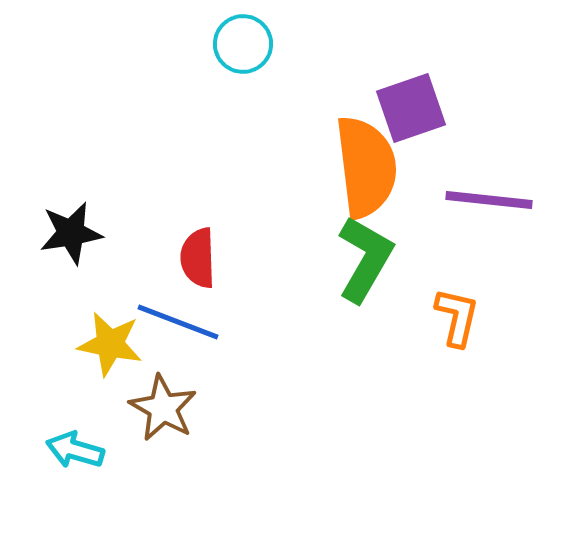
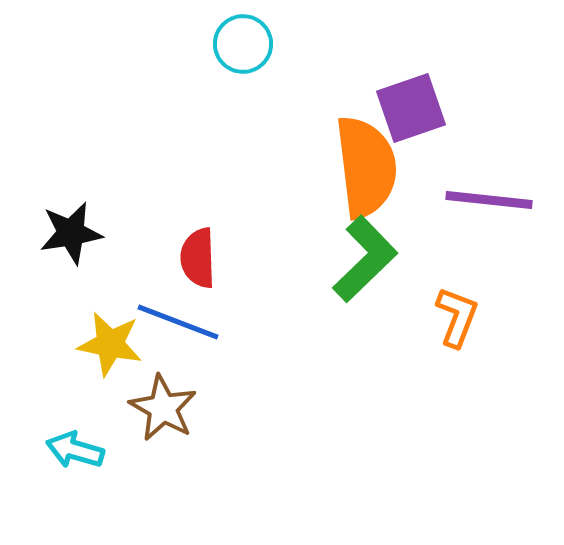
green L-shape: rotated 16 degrees clockwise
orange L-shape: rotated 8 degrees clockwise
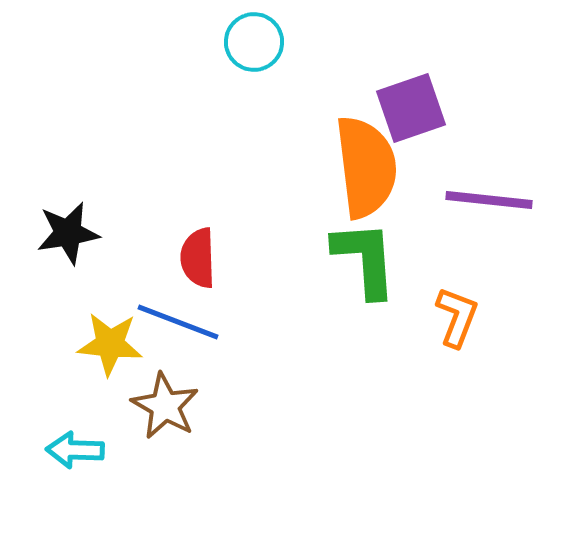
cyan circle: moved 11 px right, 2 px up
black star: moved 3 px left
green L-shape: rotated 50 degrees counterclockwise
yellow star: rotated 6 degrees counterclockwise
brown star: moved 2 px right, 2 px up
cyan arrow: rotated 14 degrees counterclockwise
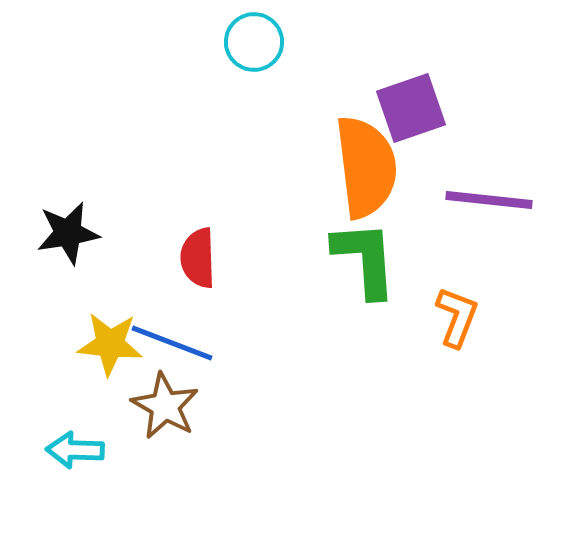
blue line: moved 6 px left, 21 px down
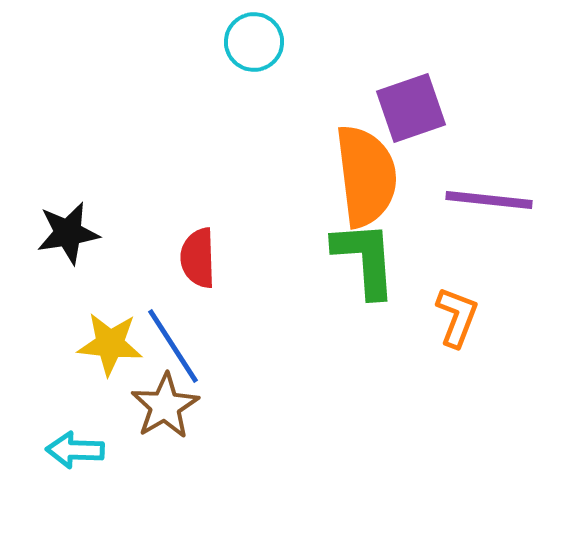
orange semicircle: moved 9 px down
blue line: moved 1 px right, 3 px down; rotated 36 degrees clockwise
brown star: rotated 12 degrees clockwise
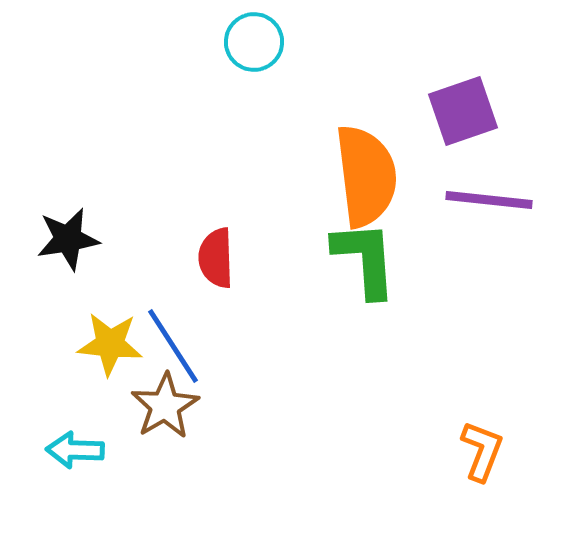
purple square: moved 52 px right, 3 px down
black star: moved 6 px down
red semicircle: moved 18 px right
orange L-shape: moved 25 px right, 134 px down
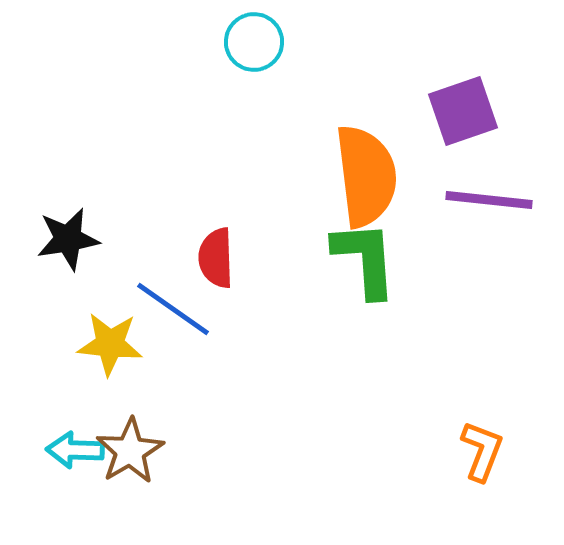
blue line: moved 37 px up; rotated 22 degrees counterclockwise
brown star: moved 35 px left, 45 px down
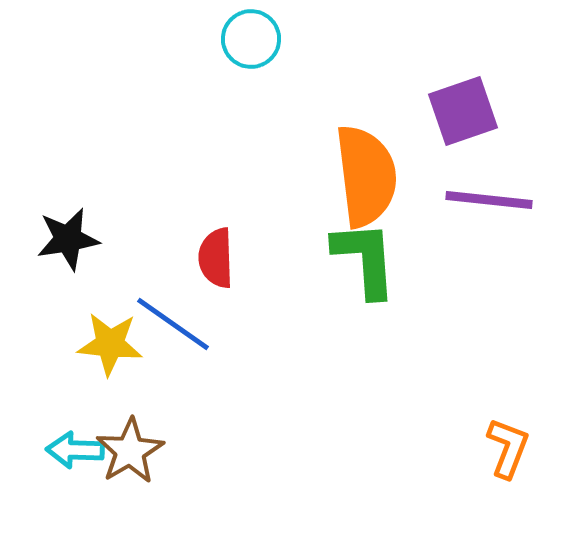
cyan circle: moved 3 px left, 3 px up
blue line: moved 15 px down
orange L-shape: moved 26 px right, 3 px up
